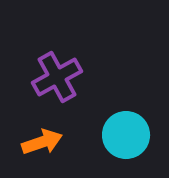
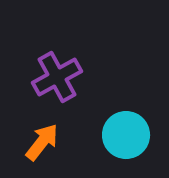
orange arrow: rotated 33 degrees counterclockwise
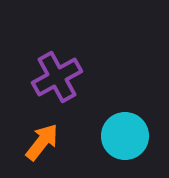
cyan circle: moved 1 px left, 1 px down
